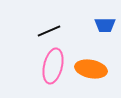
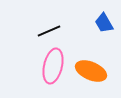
blue trapezoid: moved 1 px left, 2 px up; rotated 60 degrees clockwise
orange ellipse: moved 2 px down; rotated 12 degrees clockwise
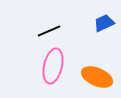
blue trapezoid: rotated 95 degrees clockwise
orange ellipse: moved 6 px right, 6 px down
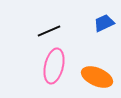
pink ellipse: moved 1 px right
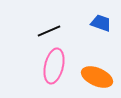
blue trapezoid: moved 3 px left; rotated 45 degrees clockwise
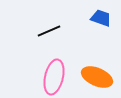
blue trapezoid: moved 5 px up
pink ellipse: moved 11 px down
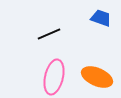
black line: moved 3 px down
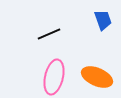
blue trapezoid: moved 2 px right, 2 px down; rotated 50 degrees clockwise
